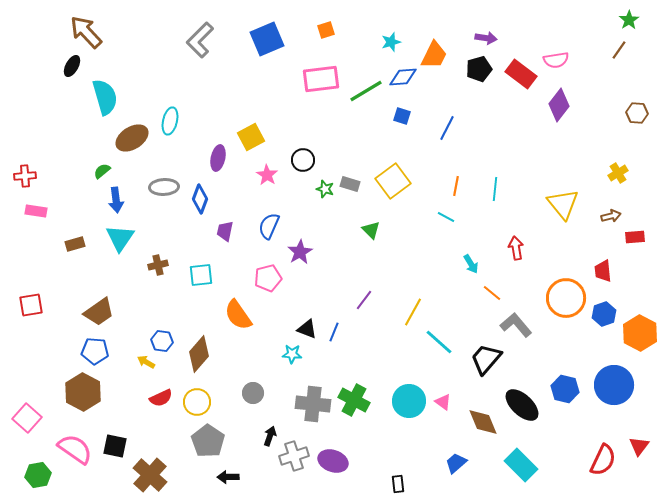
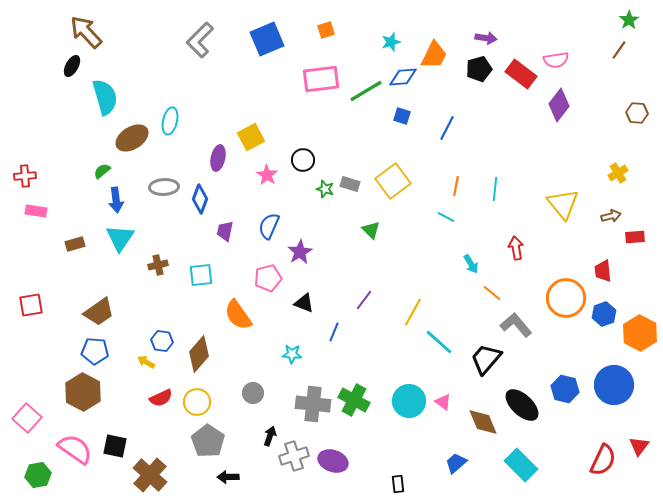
black triangle at (307, 329): moved 3 px left, 26 px up
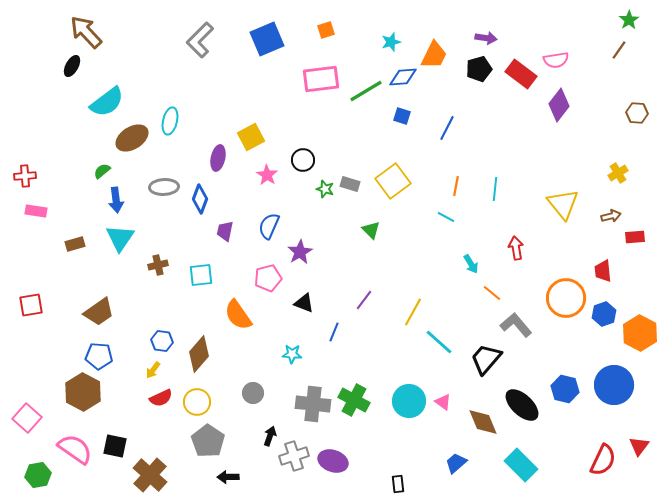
cyan semicircle at (105, 97): moved 2 px right, 5 px down; rotated 69 degrees clockwise
blue pentagon at (95, 351): moved 4 px right, 5 px down
yellow arrow at (146, 362): moved 7 px right, 8 px down; rotated 84 degrees counterclockwise
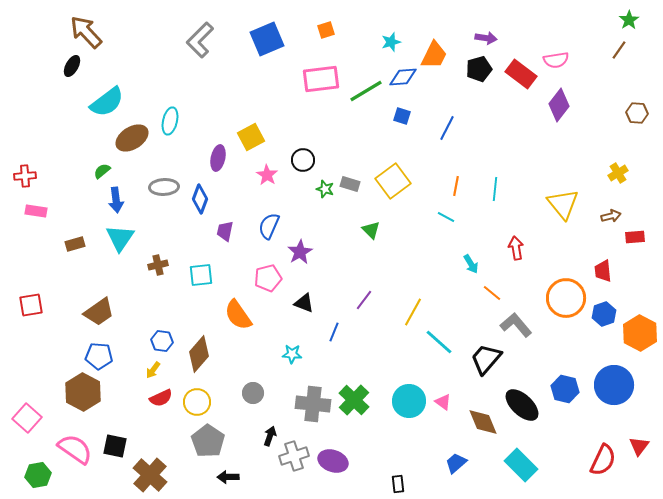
green cross at (354, 400): rotated 16 degrees clockwise
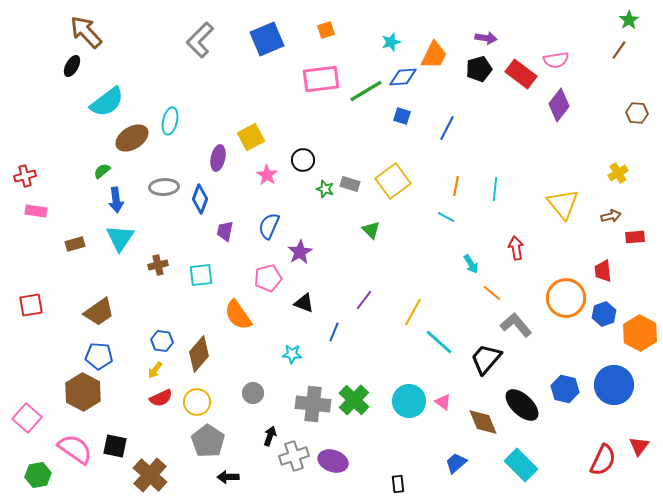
red cross at (25, 176): rotated 10 degrees counterclockwise
yellow arrow at (153, 370): moved 2 px right
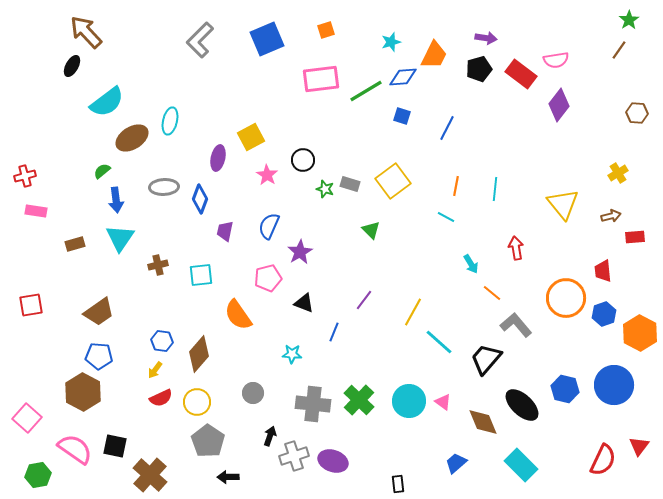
green cross at (354, 400): moved 5 px right
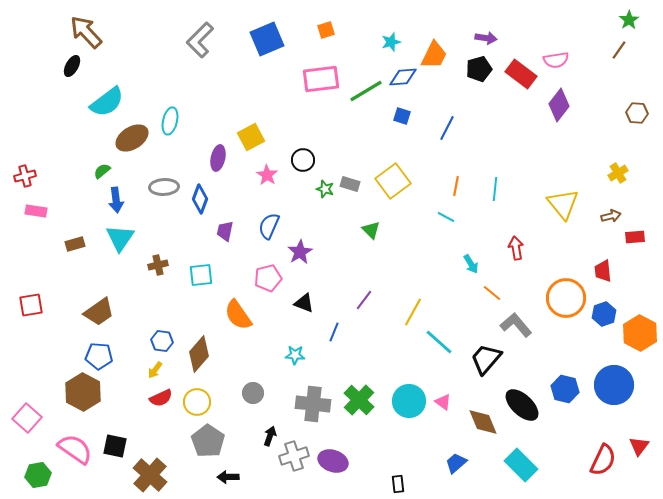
cyan star at (292, 354): moved 3 px right, 1 px down
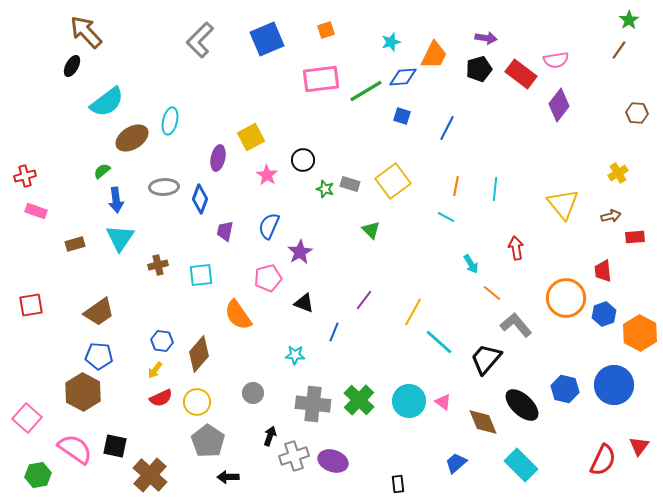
pink rectangle at (36, 211): rotated 10 degrees clockwise
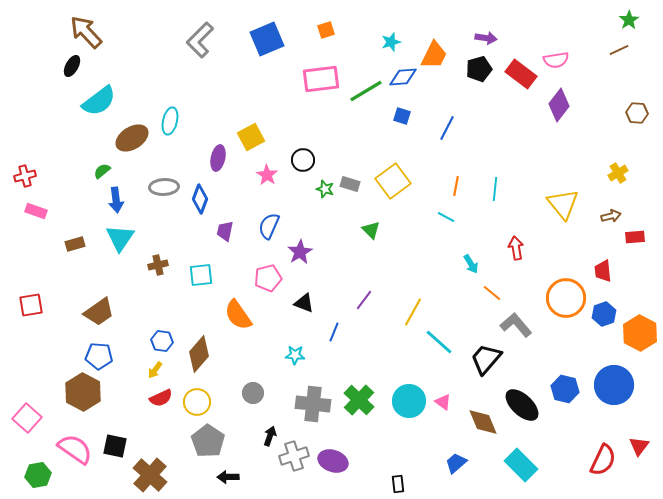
brown line at (619, 50): rotated 30 degrees clockwise
cyan semicircle at (107, 102): moved 8 px left, 1 px up
